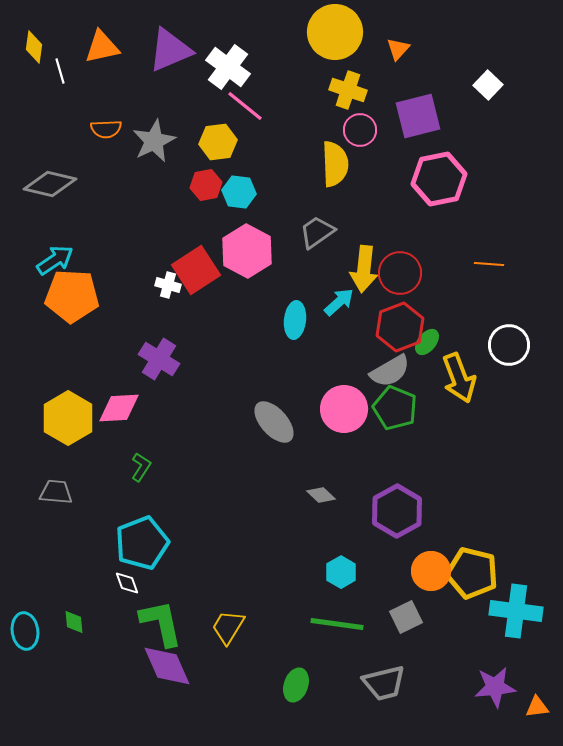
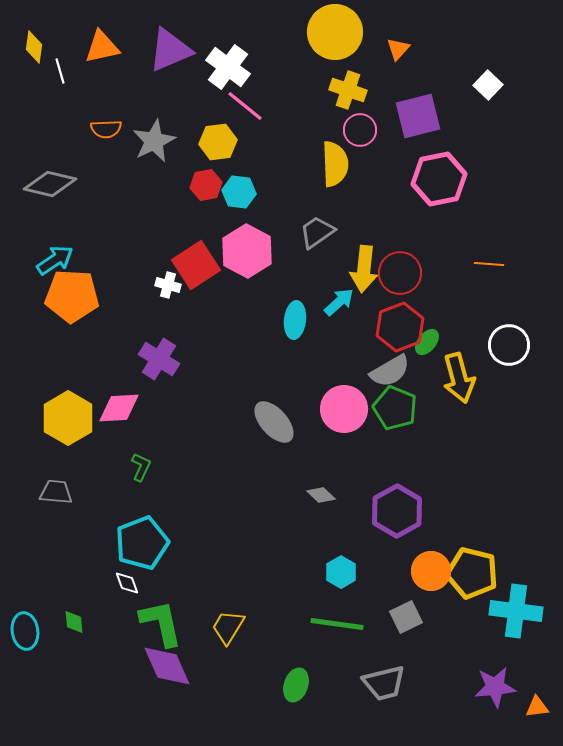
red square at (196, 270): moved 5 px up
yellow arrow at (459, 378): rotated 6 degrees clockwise
green L-shape at (141, 467): rotated 8 degrees counterclockwise
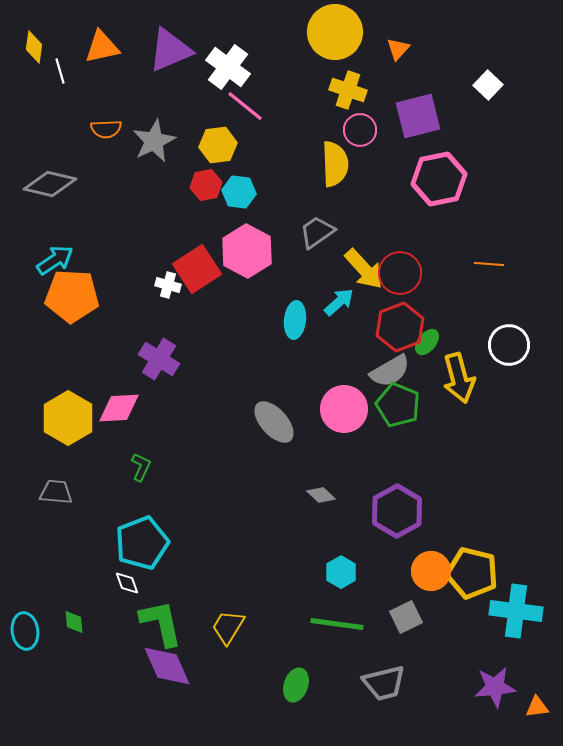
yellow hexagon at (218, 142): moved 3 px down
red square at (196, 265): moved 1 px right, 4 px down
yellow arrow at (364, 269): rotated 48 degrees counterclockwise
green pentagon at (395, 408): moved 3 px right, 3 px up
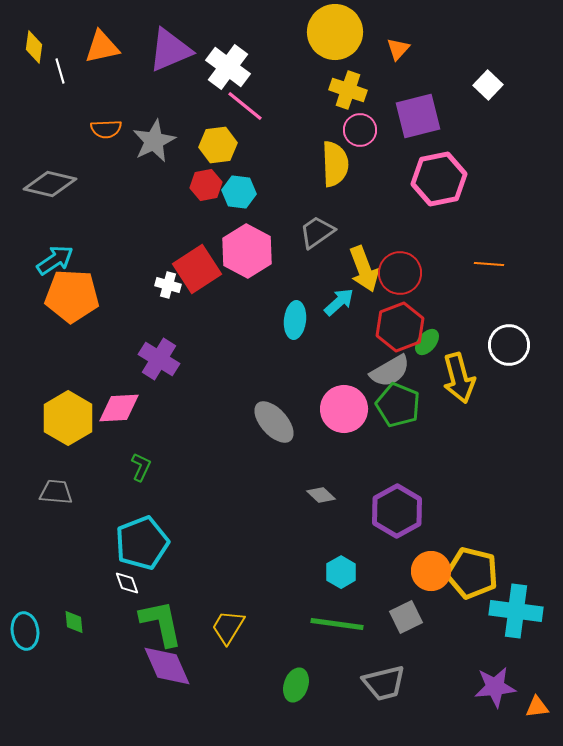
yellow arrow at (364, 269): rotated 21 degrees clockwise
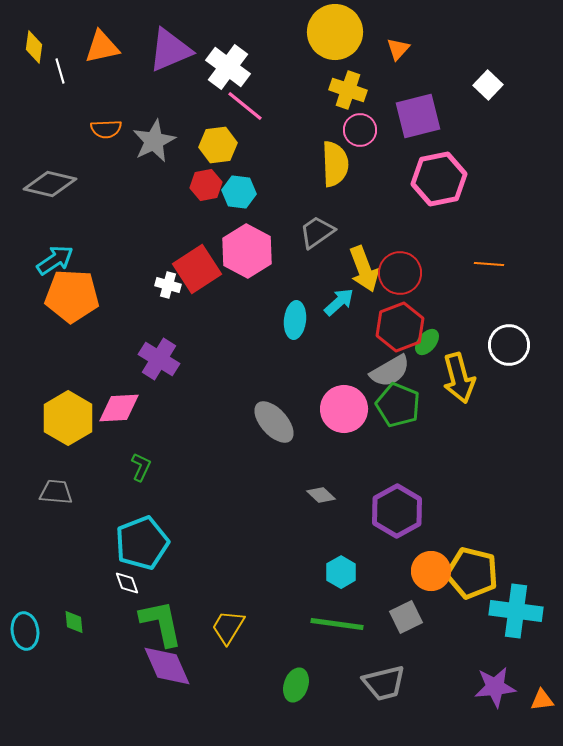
orange triangle at (537, 707): moved 5 px right, 7 px up
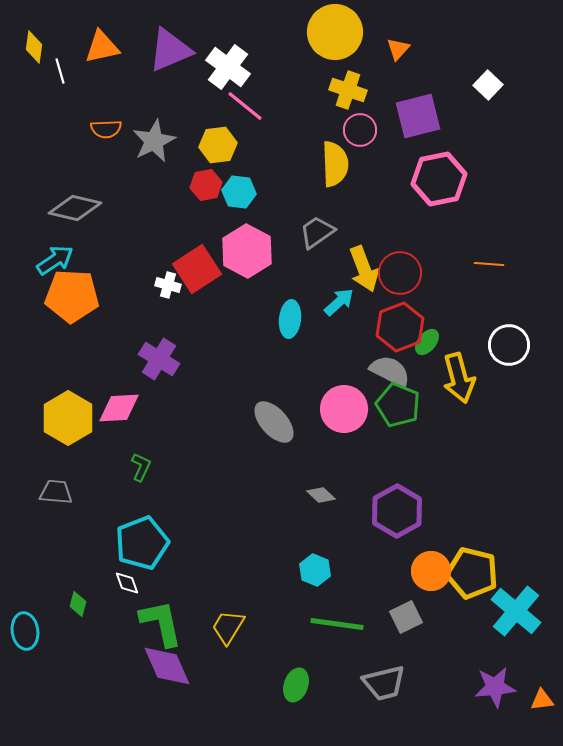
gray diamond at (50, 184): moved 25 px right, 24 px down
cyan ellipse at (295, 320): moved 5 px left, 1 px up
gray semicircle at (390, 371): rotated 123 degrees counterclockwise
cyan hexagon at (341, 572): moved 26 px left, 2 px up; rotated 8 degrees counterclockwise
cyan cross at (516, 611): rotated 33 degrees clockwise
green diamond at (74, 622): moved 4 px right, 18 px up; rotated 20 degrees clockwise
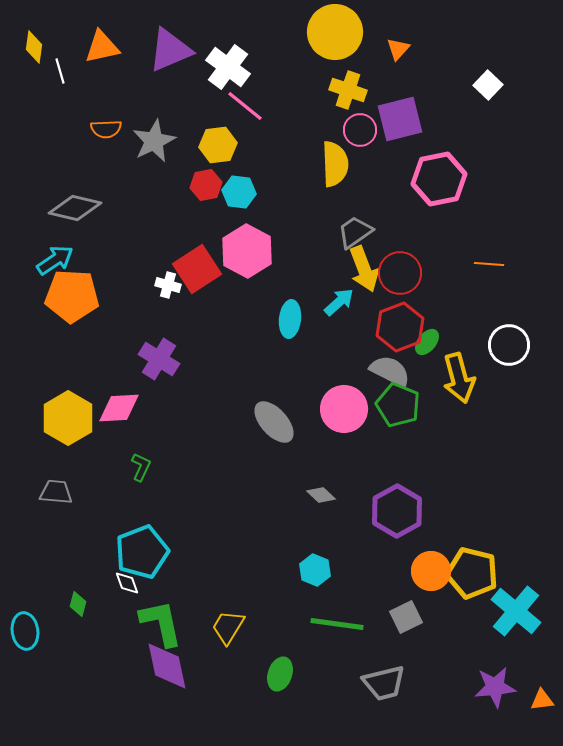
purple square at (418, 116): moved 18 px left, 3 px down
gray trapezoid at (317, 232): moved 38 px right
cyan pentagon at (142, 543): moved 9 px down
purple diamond at (167, 666): rotated 12 degrees clockwise
green ellipse at (296, 685): moved 16 px left, 11 px up
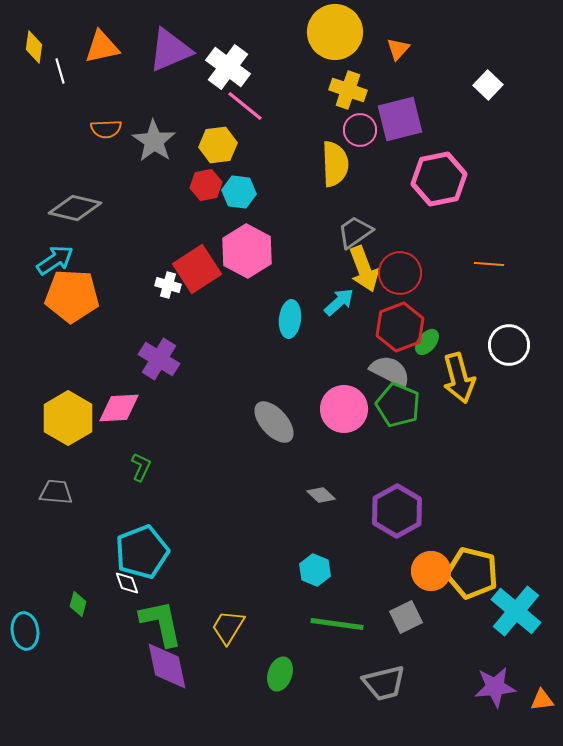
gray star at (154, 141): rotated 12 degrees counterclockwise
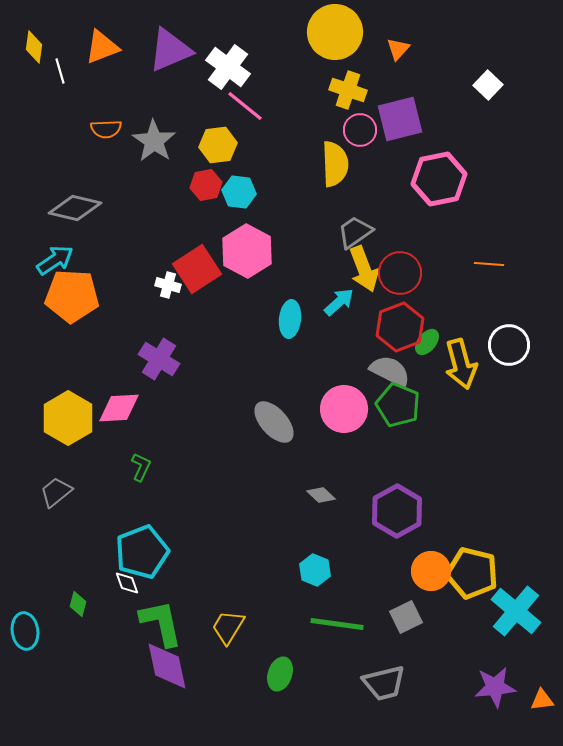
orange triangle at (102, 47): rotated 9 degrees counterclockwise
yellow arrow at (459, 378): moved 2 px right, 14 px up
gray trapezoid at (56, 492): rotated 44 degrees counterclockwise
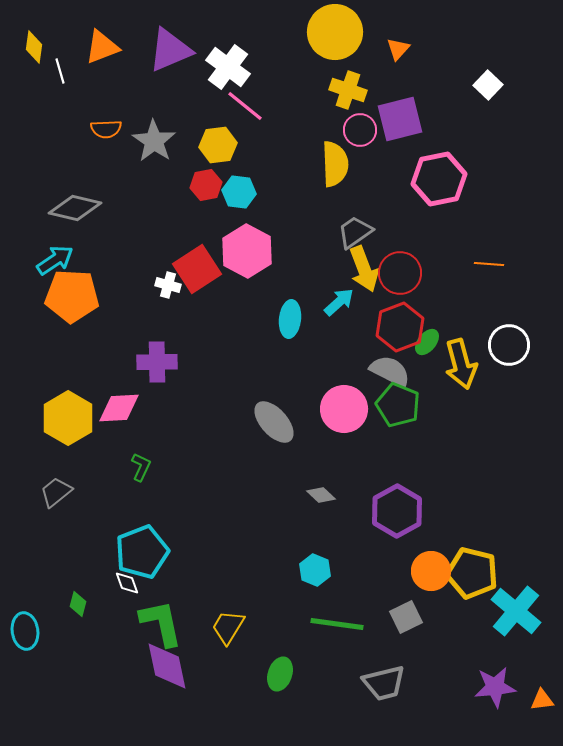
purple cross at (159, 359): moved 2 px left, 3 px down; rotated 33 degrees counterclockwise
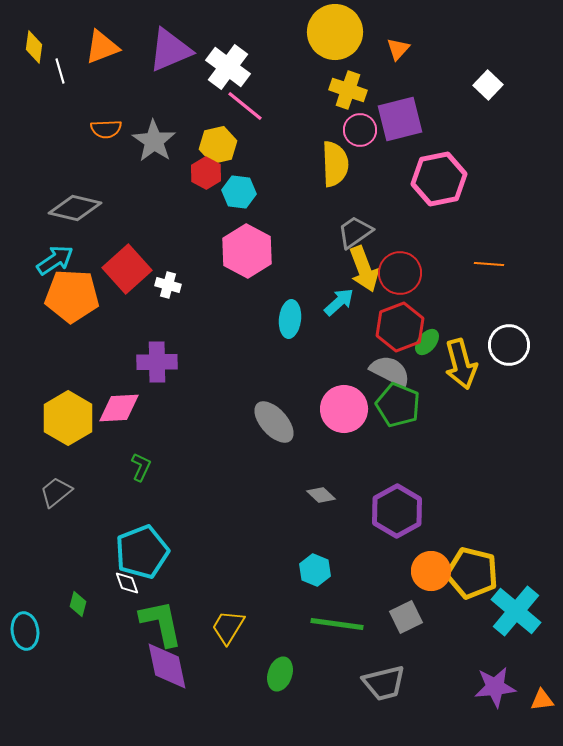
yellow hexagon at (218, 145): rotated 6 degrees counterclockwise
red hexagon at (206, 185): moved 12 px up; rotated 20 degrees counterclockwise
red square at (197, 269): moved 70 px left; rotated 9 degrees counterclockwise
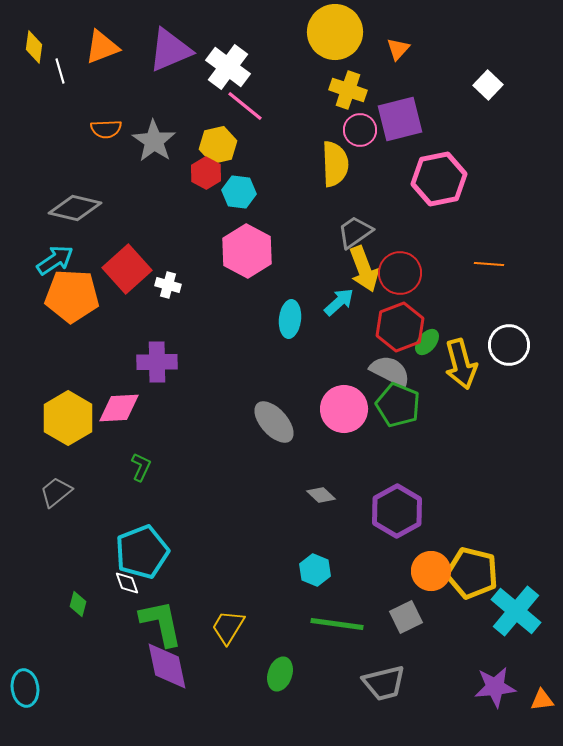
cyan ellipse at (25, 631): moved 57 px down
